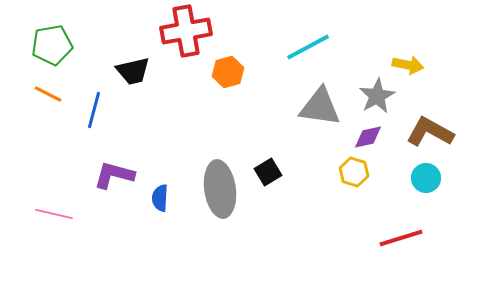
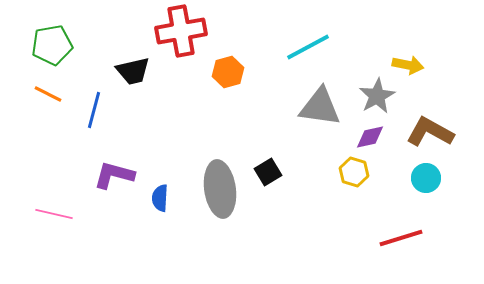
red cross: moved 5 px left
purple diamond: moved 2 px right
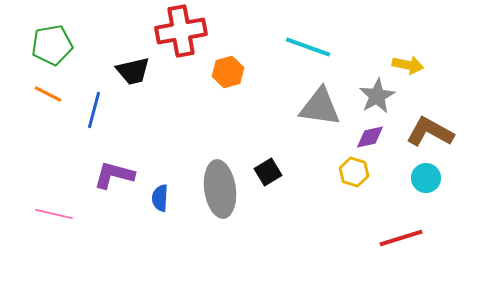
cyan line: rotated 48 degrees clockwise
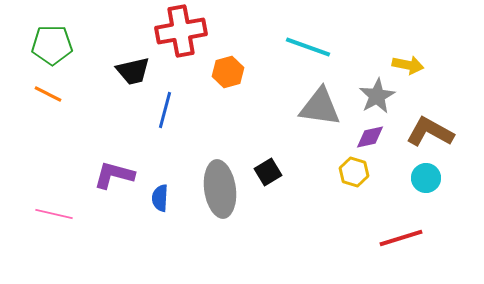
green pentagon: rotated 9 degrees clockwise
blue line: moved 71 px right
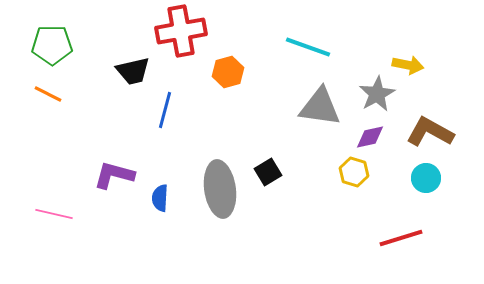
gray star: moved 2 px up
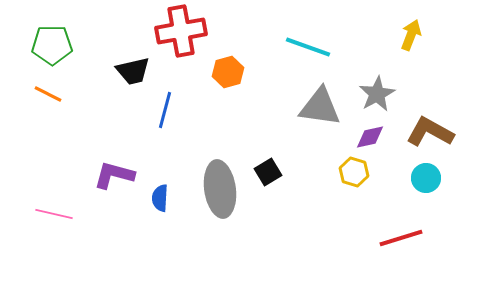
yellow arrow: moved 3 px right, 30 px up; rotated 80 degrees counterclockwise
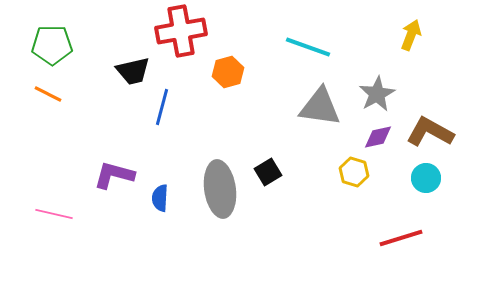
blue line: moved 3 px left, 3 px up
purple diamond: moved 8 px right
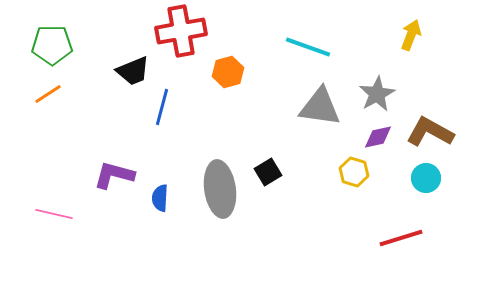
black trapezoid: rotated 9 degrees counterclockwise
orange line: rotated 60 degrees counterclockwise
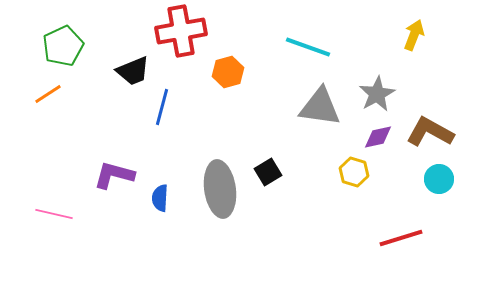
yellow arrow: moved 3 px right
green pentagon: moved 11 px right, 1 px down; rotated 24 degrees counterclockwise
cyan circle: moved 13 px right, 1 px down
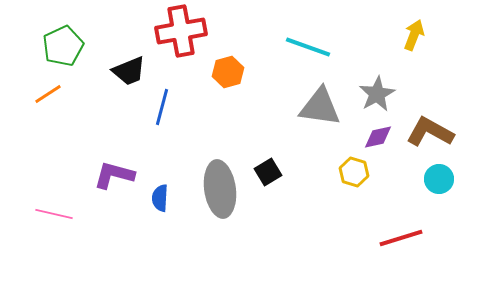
black trapezoid: moved 4 px left
